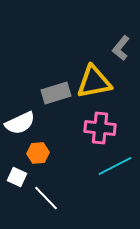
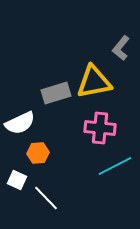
white square: moved 3 px down
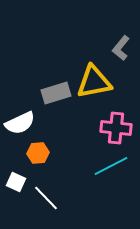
pink cross: moved 16 px right
cyan line: moved 4 px left
white square: moved 1 px left, 2 px down
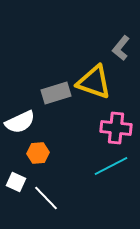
yellow triangle: rotated 30 degrees clockwise
white semicircle: moved 1 px up
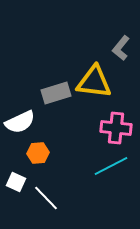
yellow triangle: rotated 12 degrees counterclockwise
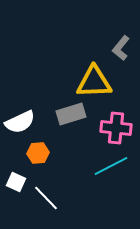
yellow triangle: rotated 9 degrees counterclockwise
gray rectangle: moved 15 px right, 21 px down
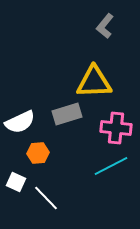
gray L-shape: moved 16 px left, 22 px up
gray rectangle: moved 4 px left
